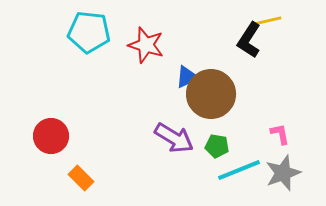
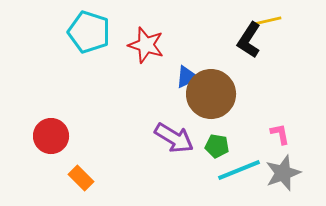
cyan pentagon: rotated 12 degrees clockwise
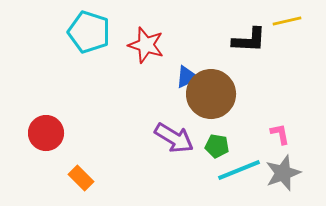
yellow line: moved 20 px right
black L-shape: rotated 120 degrees counterclockwise
red circle: moved 5 px left, 3 px up
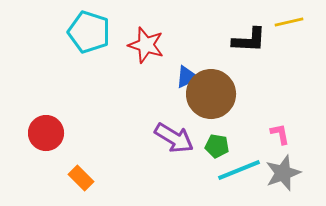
yellow line: moved 2 px right, 1 px down
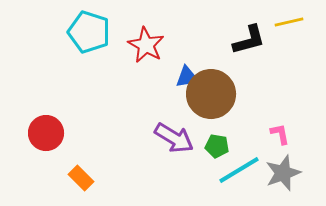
black L-shape: rotated 18 degrees counterclockwise
red star: rotated 12 degrees clockwise
blue triangle: rotated 15 degrees clockwise
cyan line: rotated 9 degrees counterclockwise
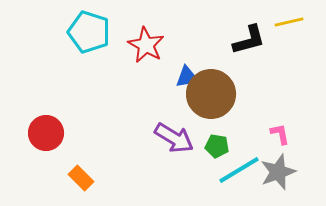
gray star: moved 5 px left, 1 px up
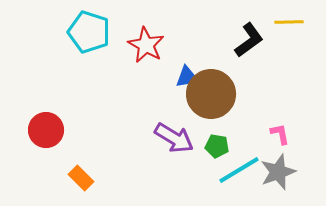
yellow line: rotated 12 degrees clockwise
black L-shape: rotated 21 degrees counterclockwise
red circle: moved 3 px up
